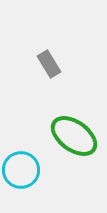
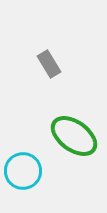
cyan circle: moved 2 px right, 1 px down
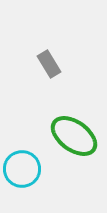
cyan circle: moved 1 px left, 2 px up
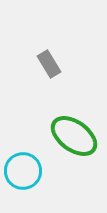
cyan circle: moved 1 px right, 2 px down
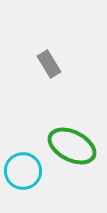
green ellipse: moved 2 px left, 10 px down; rotated 9 degrees counterclockwise
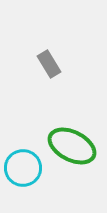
cyan circle: moved 3 px up
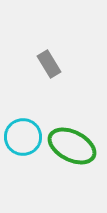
cyan circle: moved 31 px up
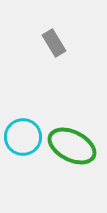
gray rectangle: moved 5 px right, 21 px up
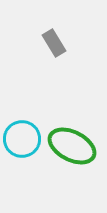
cyan circle: moved 1 px left, 2 px down
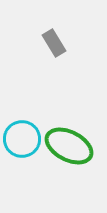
green ellipse: moved 3 px left
